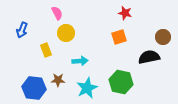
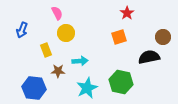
red star: moved 2 px right; rotated 24 degrees clockwise
brown star: moved 9 px up
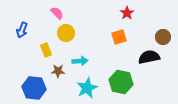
pink semicircle: rotated 16 degrees counterclockwise
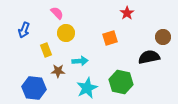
blue arrow: moved 2 px right
orange square: moved 9 px left, 1 px down
